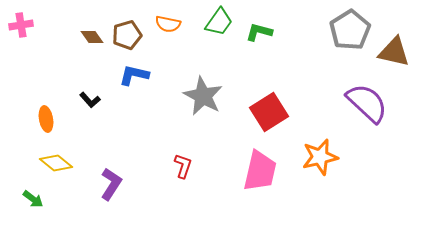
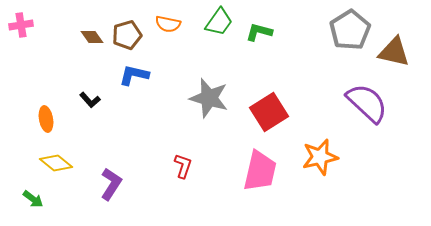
gray star: moved 6 px right, 2 px down; rotated 12 degrees counterclockwise
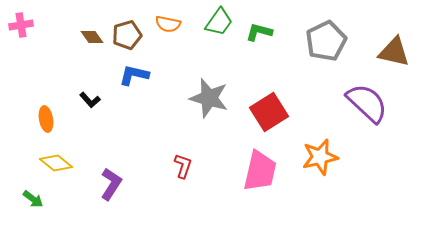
gray pentagon: moved 24 px left, 11 px down; rotated 6 degrees clockwise
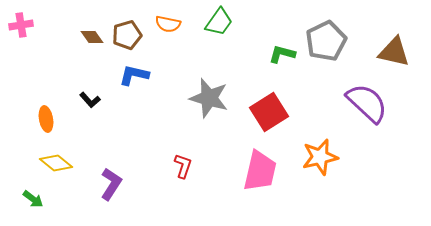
green L-shape: moved 23 px right, 22 px down
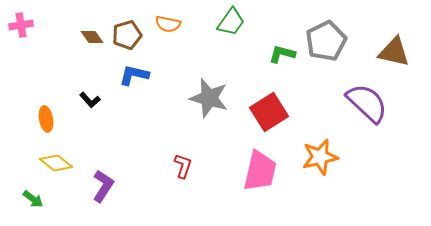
green trapezoid: moved 12 px right
purple L-shape: moved 8 px left, 2 px down
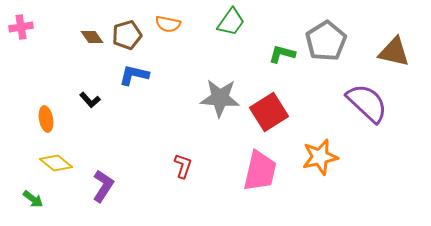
pink cross: moved 2 px down
gray pentagon: rotated 6 degrees counterclockwise
gray star: moved 11 px right; rotated 12 degrees counterclockwise
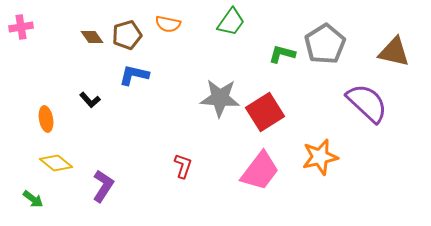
gray pentagon: moved 1 px left, 3 px down
red square: moved 4 px left
pink trapezoid: rotated 24 degrees clockwise
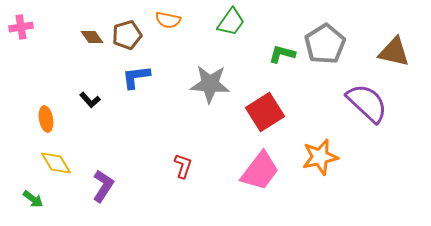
orange semicircle: moved 4 px up
blue L-shape: moved 2 px right, 2 px down; rotated 20 degrees counterclockwise
gray star: moved 10 px left, 14 px up
yellow diamond: rotated 20 degrees clockwise
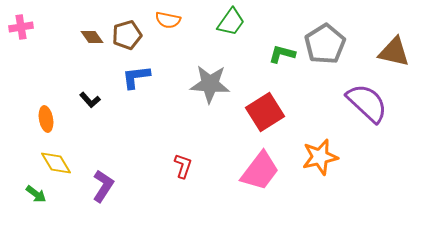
green arrow: moved 3 px right, 5 px up
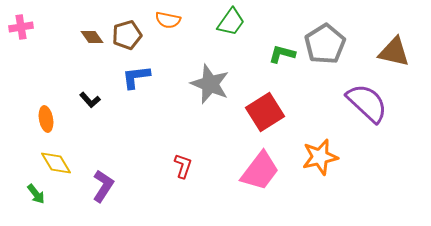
gray star: rotated 18 degrees clockwise
green arrow: rotated 15 degrees clockwise
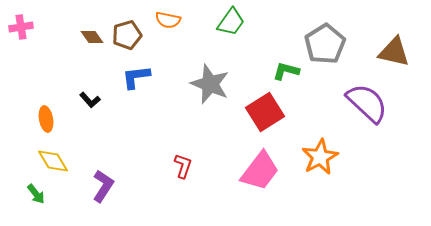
green L-shape: moved 4 px right, 17 px down
orange star: rotated 15 degrees counterclockwise
yellow diamond: moved 3 px left, 2 px up
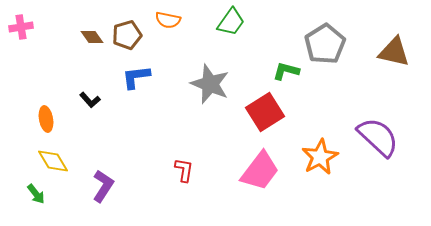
purple semicircle: moved 11 px right, 34 px down
red L-shape: moved 1 px right, 4 px down; rotated 10 degrees counterclockwise
